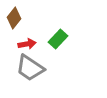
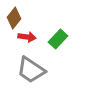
red arrow: moved 7 px up; rotated 18 degrees clockwise
gray trapezoid: moved 1 px right, 2 px down
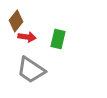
brown diamond: moved 2 px right, 3 px down
green rectangle: rotated 30 degrees counterclockwise
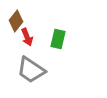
red arrow: rotated 60 degrees clockwise
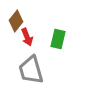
gray trapezoid: rotated 40 degrees clockwise
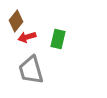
red arrow: rotated 96 degrees clockwise
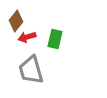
green rectangle: moved 3 px left
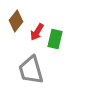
red arrow: moved 10 px right, 5 px up; rotated 42 degrees counterclockwise
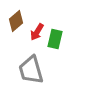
brown diamond: rotated 10 degrees clockwise
